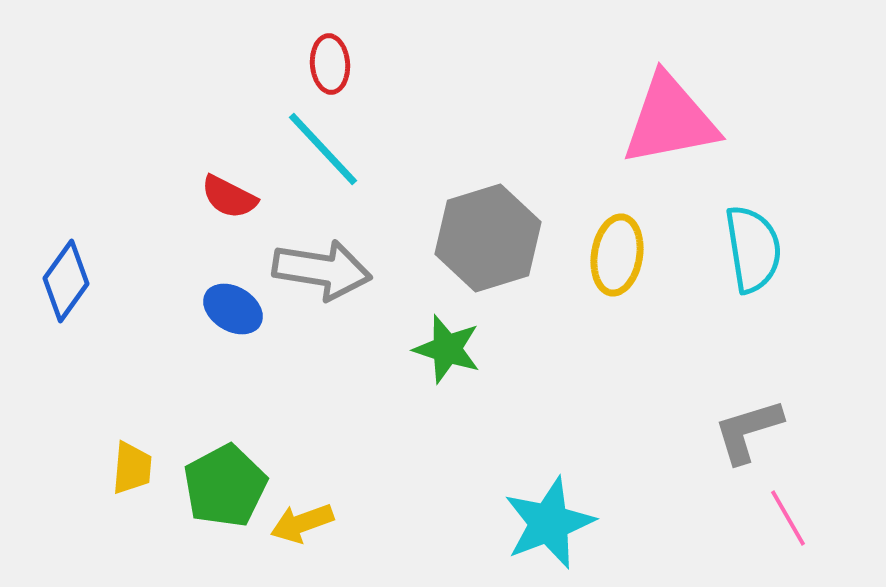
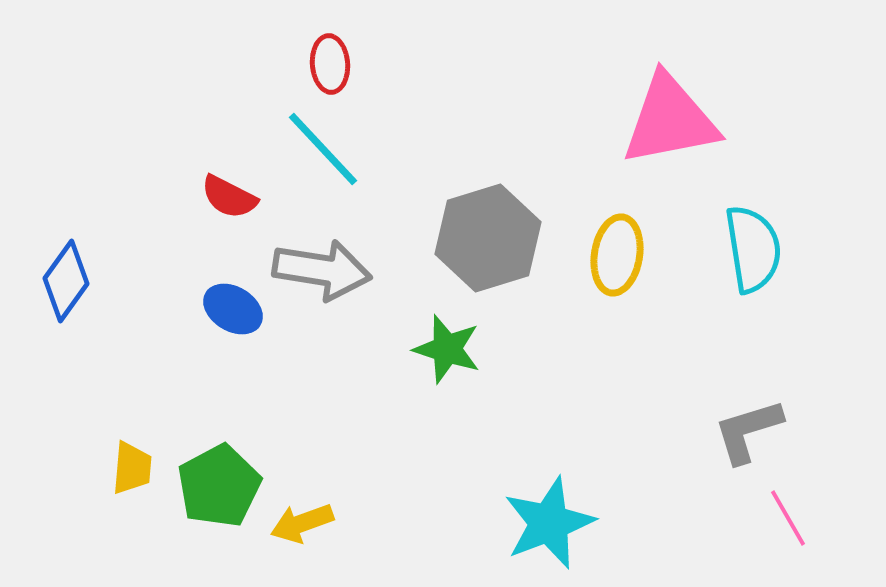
green pentagon: moved 6 px left
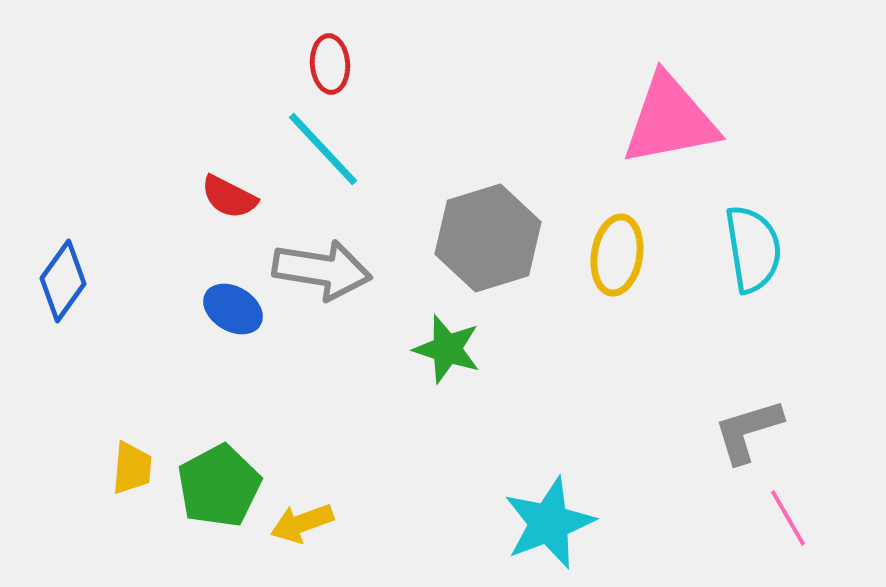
blue diamond: moved 3 px left
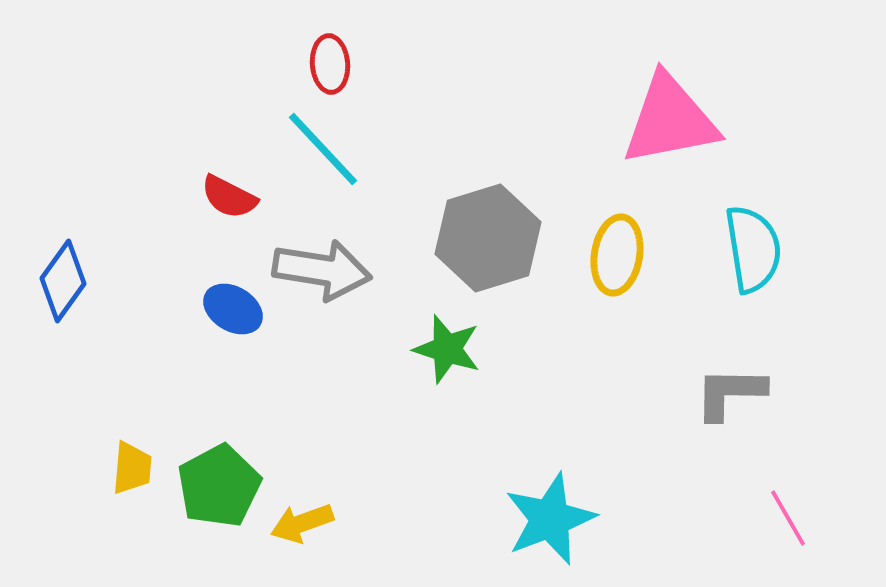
gray L-shape: moved 18 px left, 38 px up; rotated 18 degrees clockwise
cyan star: moved 1 px right, 4 px up
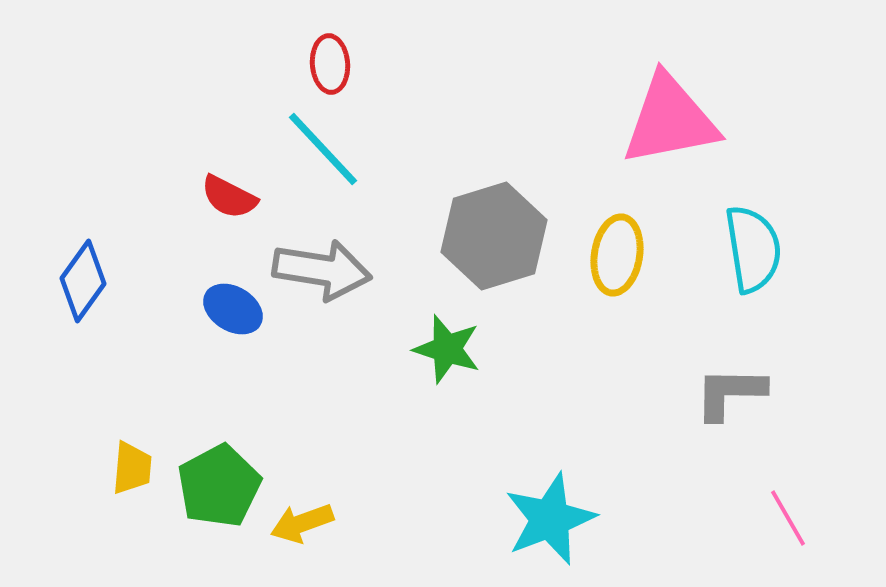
gray hexagon: moved 6 px right, 2 px up
blue diamond: moved 20 px right
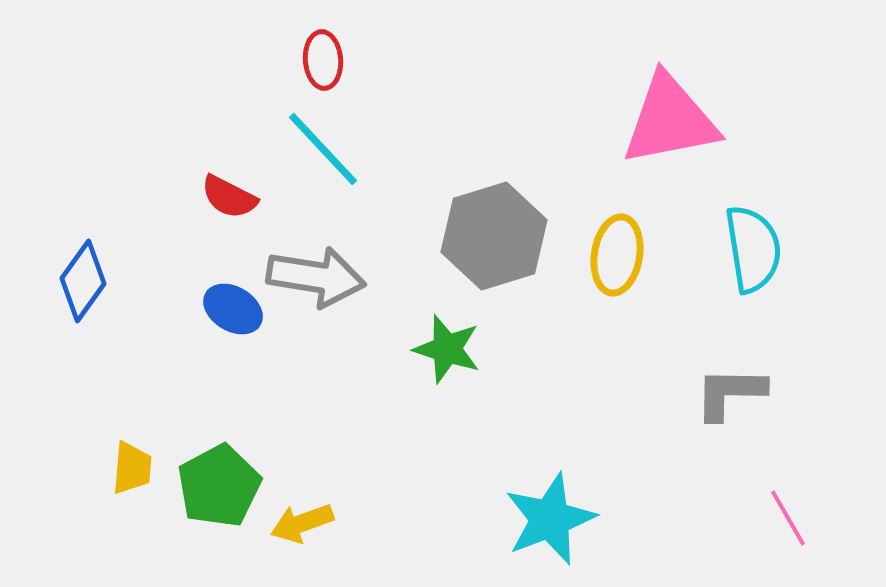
red ellipse: moved 7 px left, 4 px up
gray arrow: moved 6 px left, 7 px down
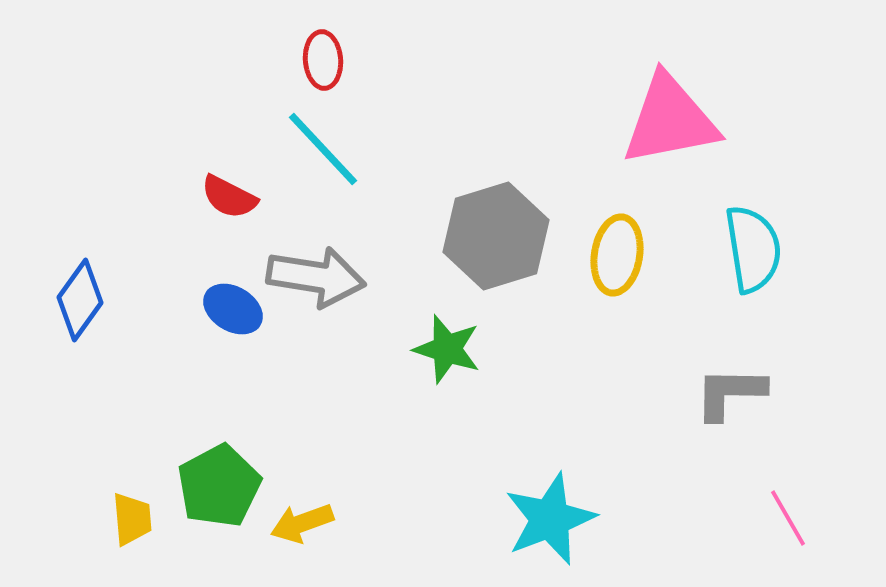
gray hexagon: moved 2 px right
blue diamond: moved 3 px left, 19 px down
yellow trapezoid: moved 51 px down; rotated 10 degrees counterclockwise
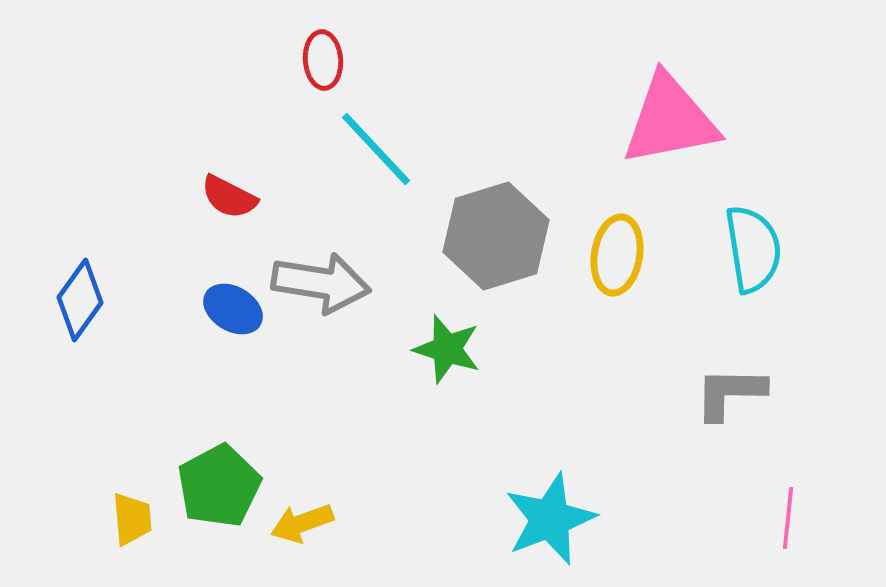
cyan line: moved 53 px right
gray arrow: moved 5 px right, 6 px down
pink line: rotated 36 degrees clockwise
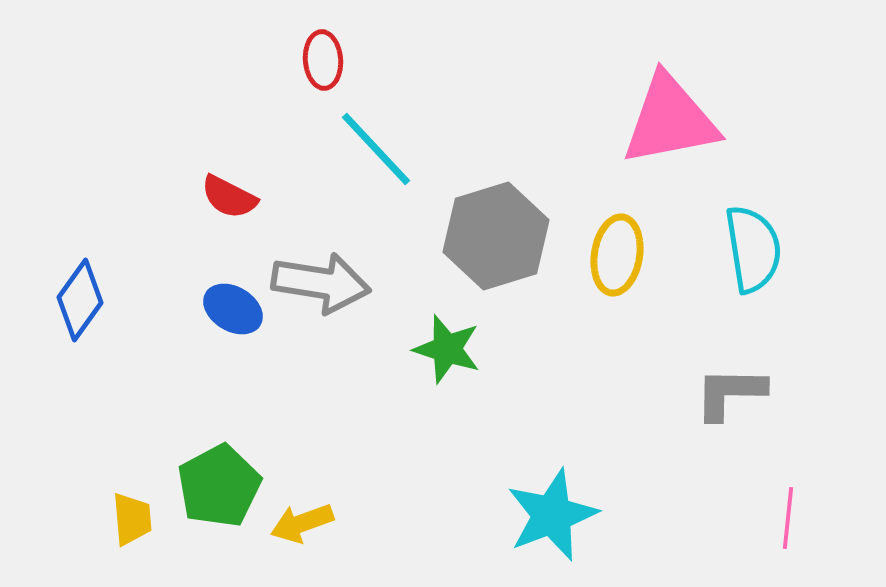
cyan star: moved 2 px right, 4 px up
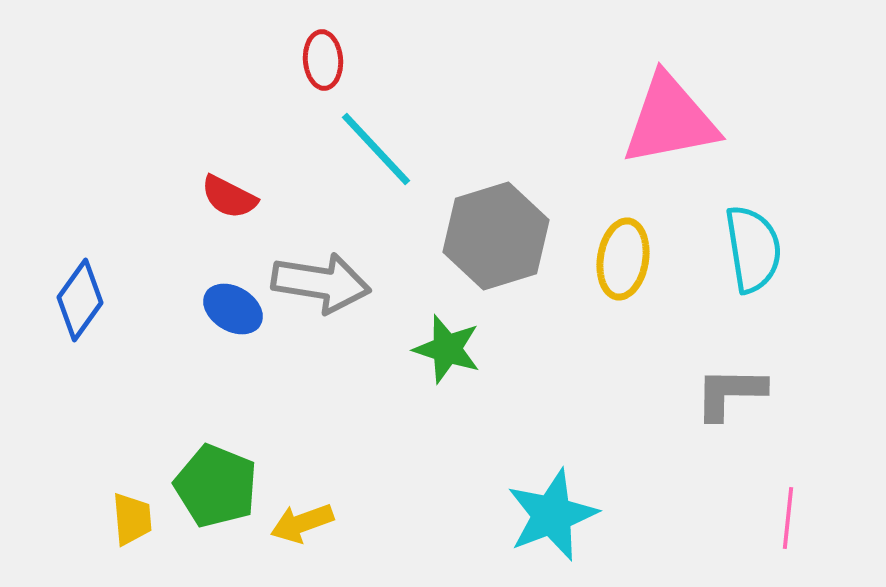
yellow ellipse: moved 6 px right, 4 px down
green pentagon: moved 3 px left; rotated 22 degrees counterclockwise
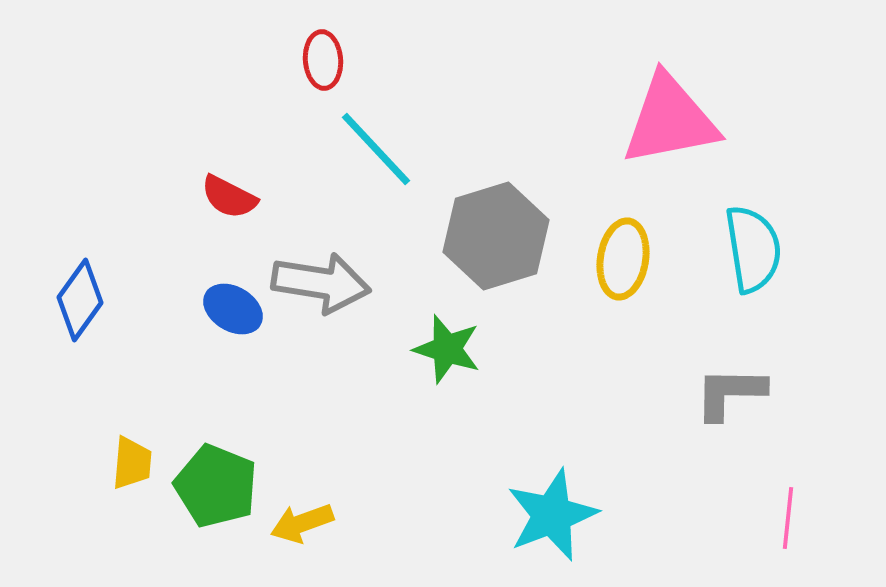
yellow trapezoid: moved 56 px up; rotated 10 degrees clockwise
